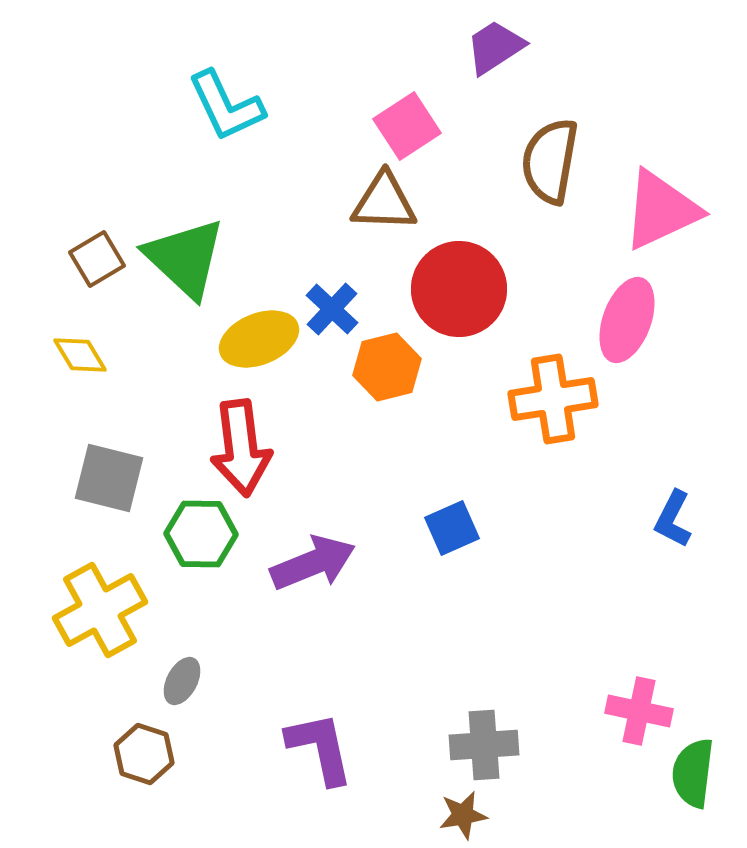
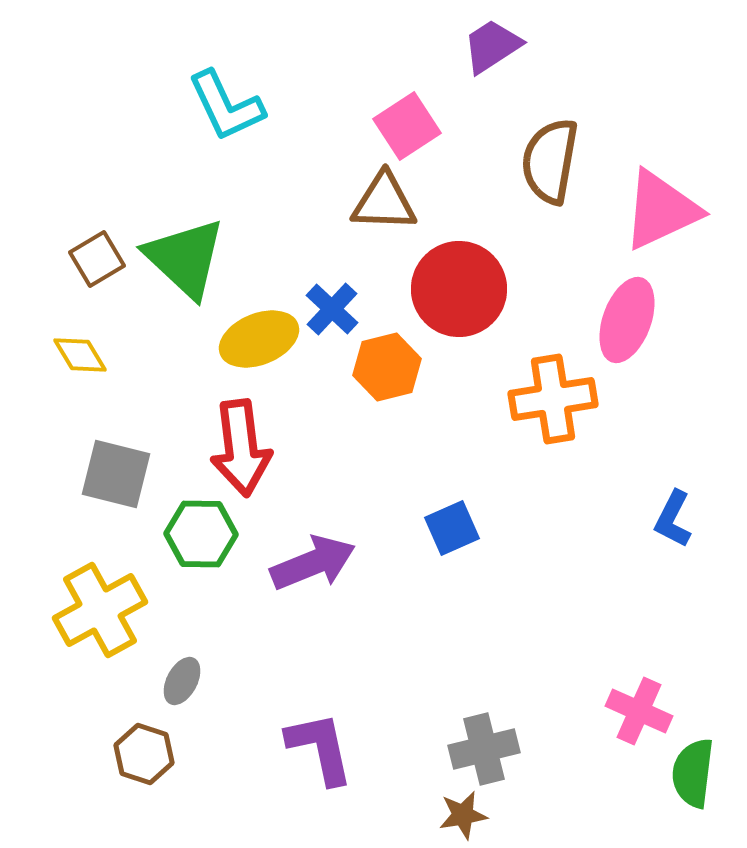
purple trapezoid: moved 3 px left, 1 px up
gray square: moved 7 px right, 4 px up
pink cross: rotated 12 degrees clockwise
gray cross: moved 4 px down; rotated 10 degrees counterclockwise
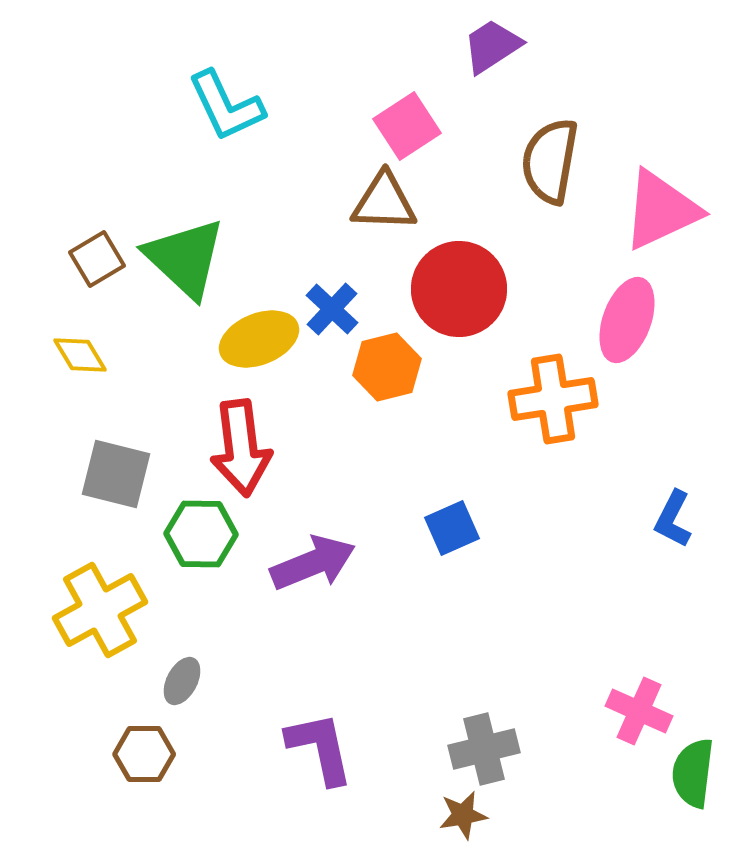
brown hexagon: rotated 18 degrees counterclockwise
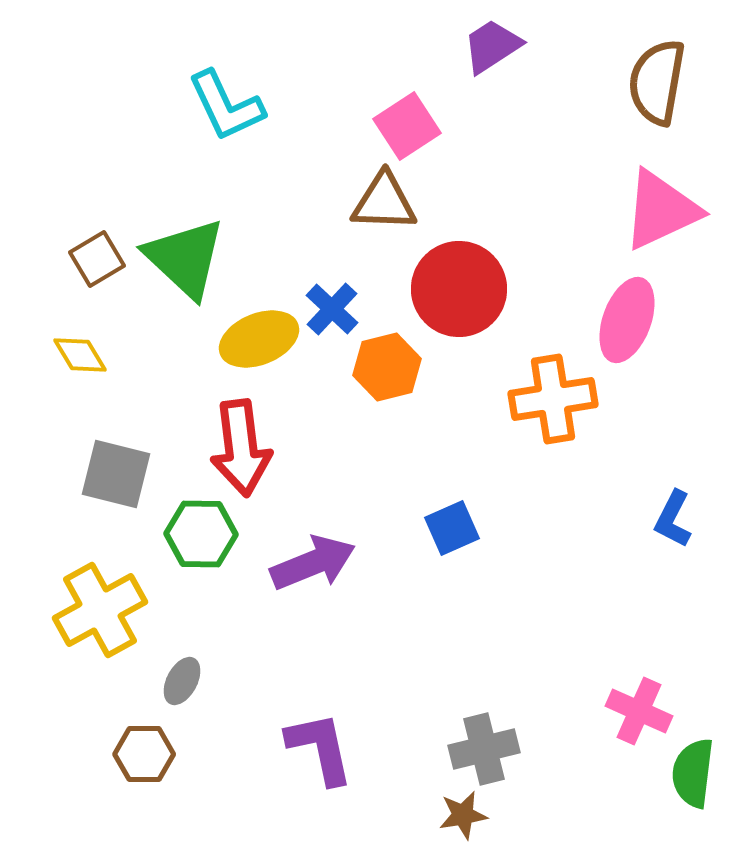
brown semicircle: moved 107 px right, 79 px up
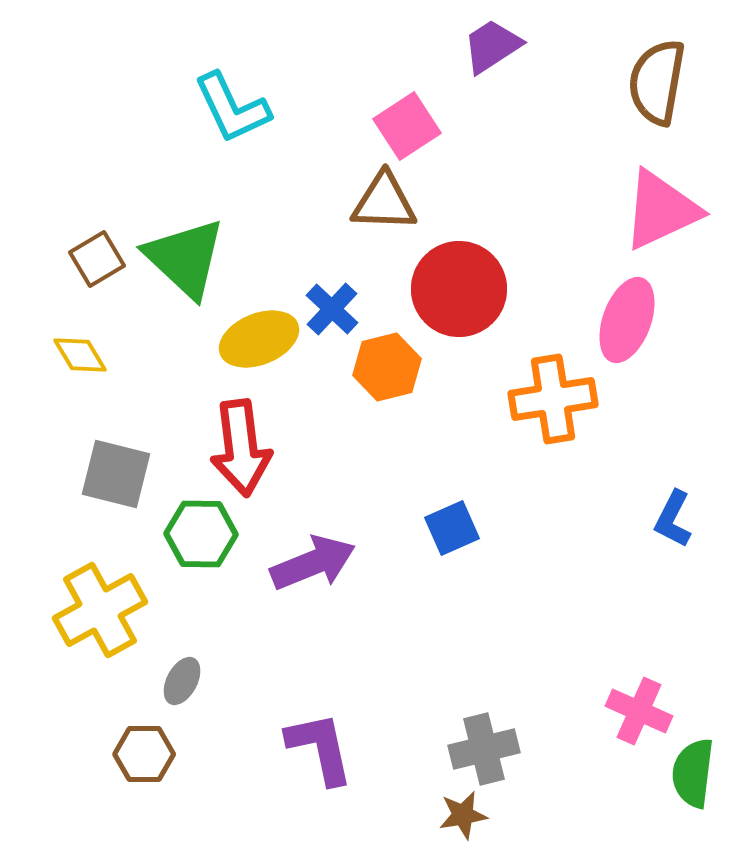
cyan L-shape: moved 6 px right, 2 px down
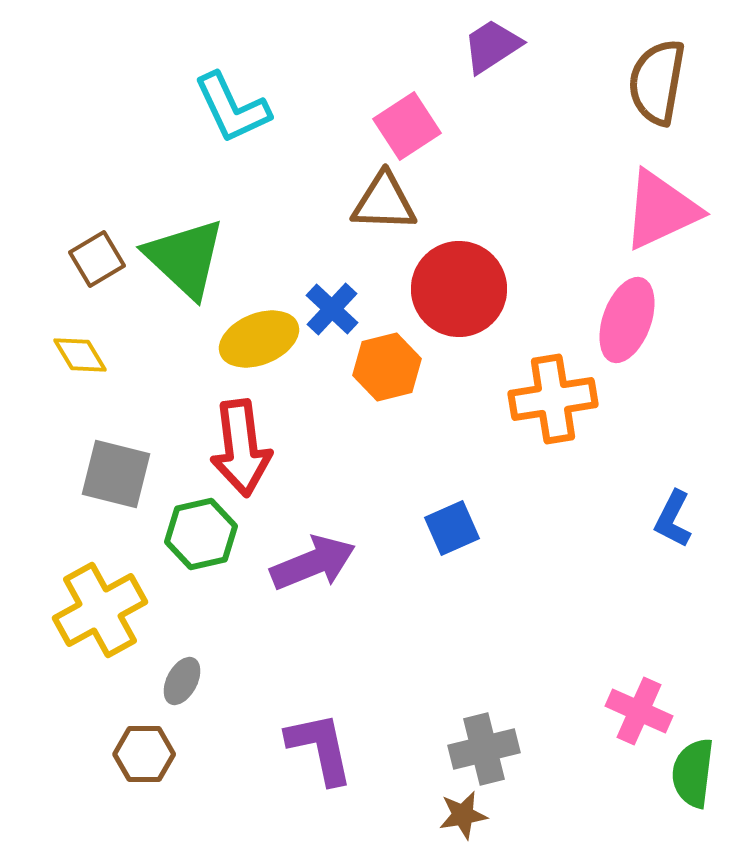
green hexagon: rotated 14 degrees counterclockwise
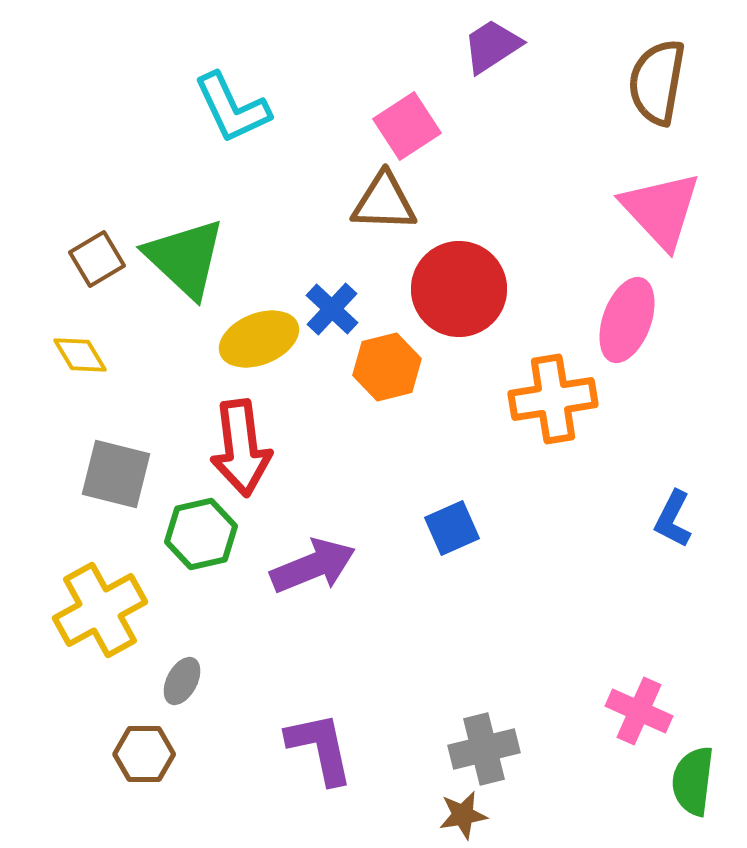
pink triangle: rotated 48 degrees counterclockwise
purple arrow: moved 3 px down
green semicircle: moved 8 px down
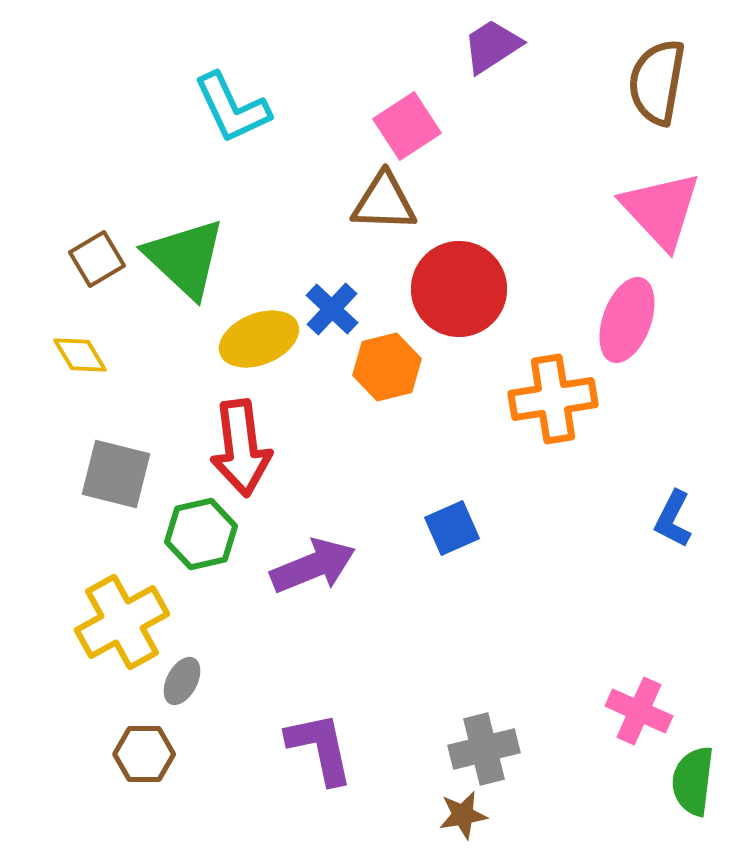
yellow cross: moved 22 px right, 12 px down
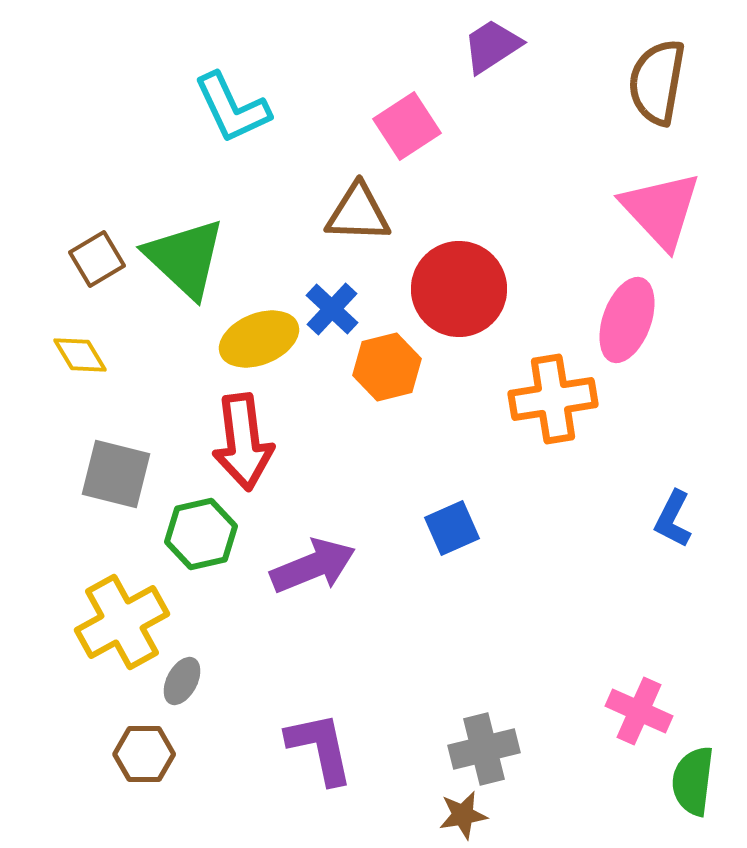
brown triangle: moved 26 px left, 11 px down
red arrow: moved 2 px right, 6 px up
